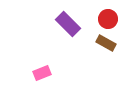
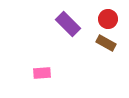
pink rectangle: rotated 18 degrees clockwise
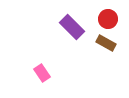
purple rectangle: moved 4 px right, 3 px down
pink rectangle: rotated 60 degrees clockwise
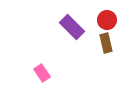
red circle: moved 1 px left, 1 px down
brown rectangle: rotated 48 degrees clockwise
